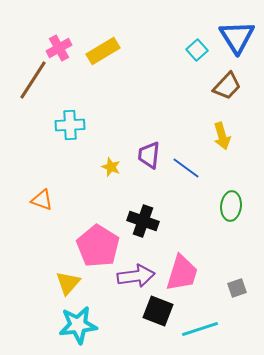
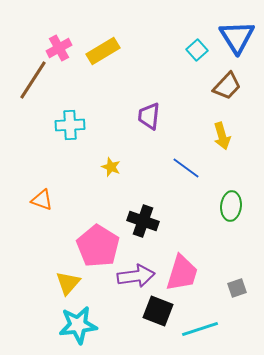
purple trapezoid: moved 39 px up
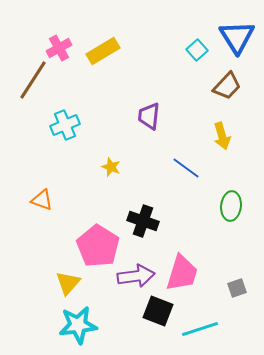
cyan cross: moved 5 px left; rotated 20 degrees counterclockwise
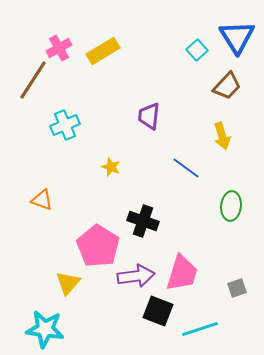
cyan star: moved 33 px left, 4 px down; rotated 15 degrees clockwise
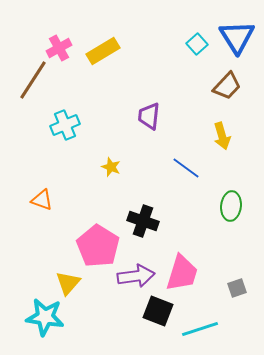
cyan square: moved 6 px up
cyan star: moved 12 px up
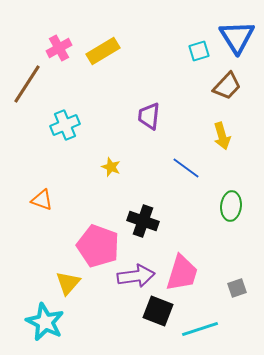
cyan square: moved 2 px right, 7 px down; rotated 25 degrees clockwise
brown line: moved 6 px left, 4 px down
pink pentagon: rotated 12 degrees counterclockwise
cyan star: moved 5 px down; rotated 18 degrees clockwise
